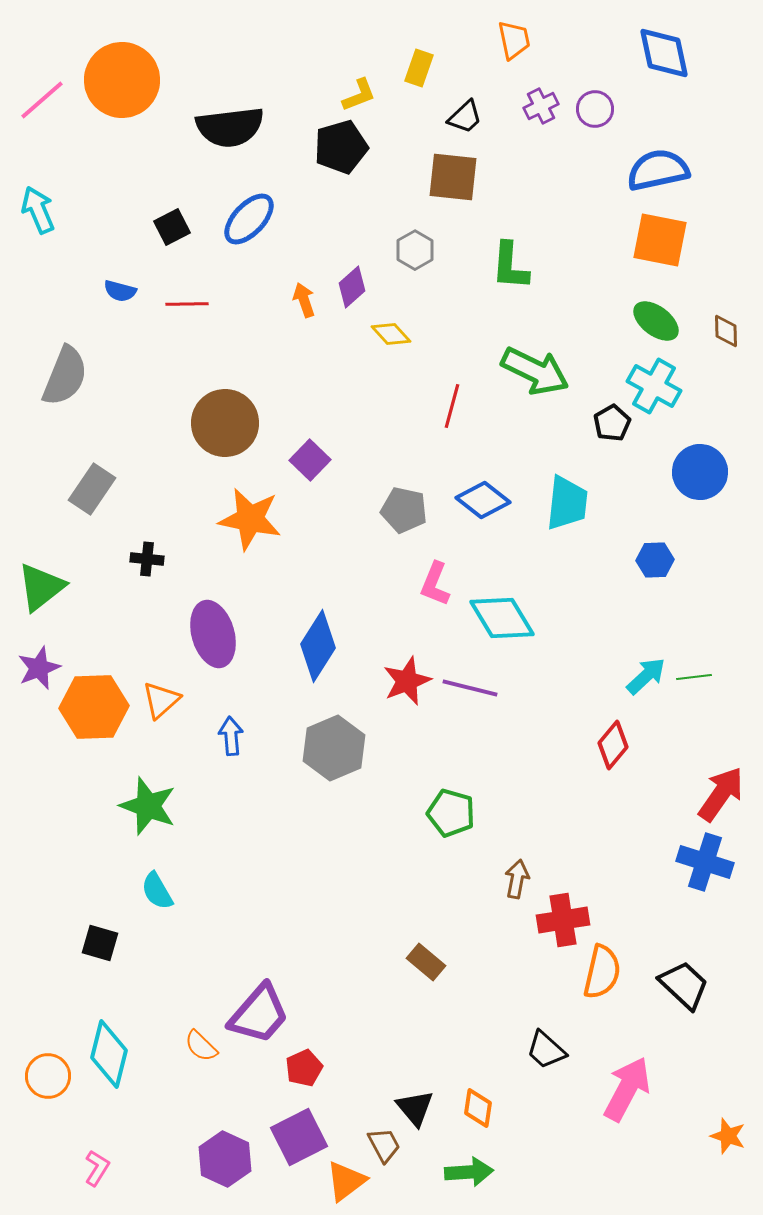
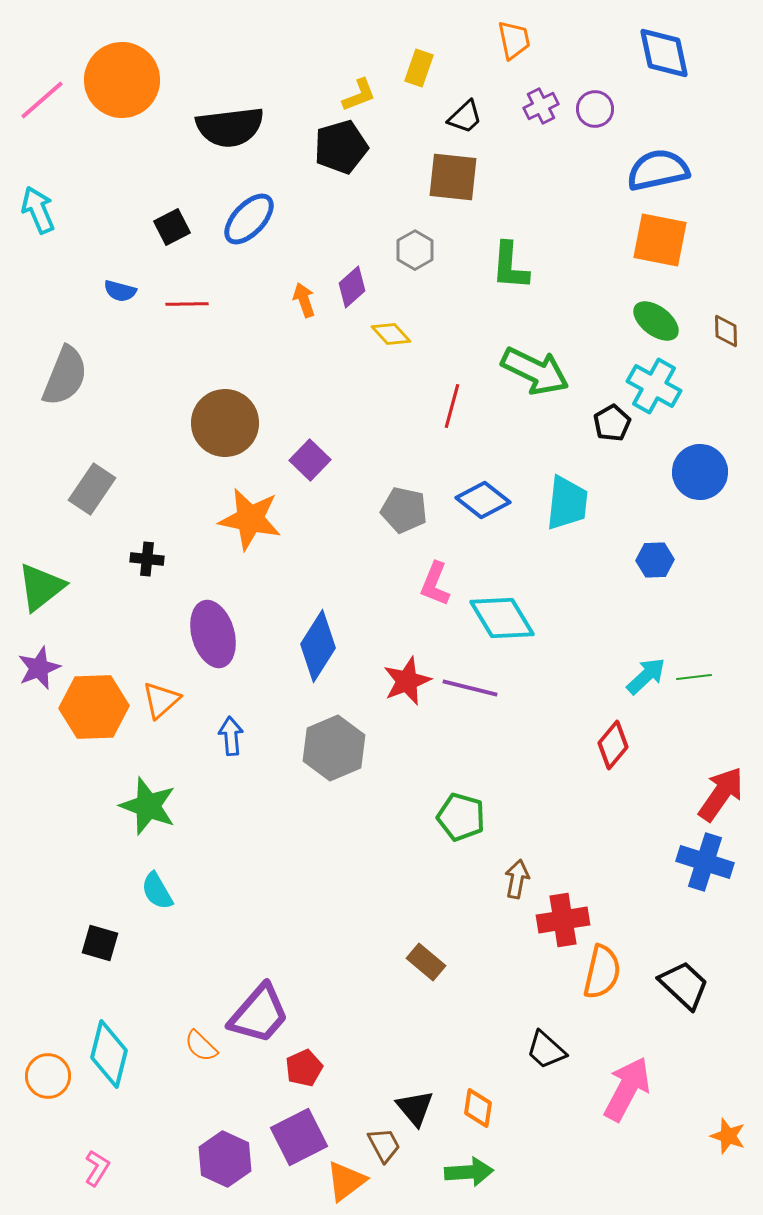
green pentagon at (451, 813): moved 10 px right, 4 px down
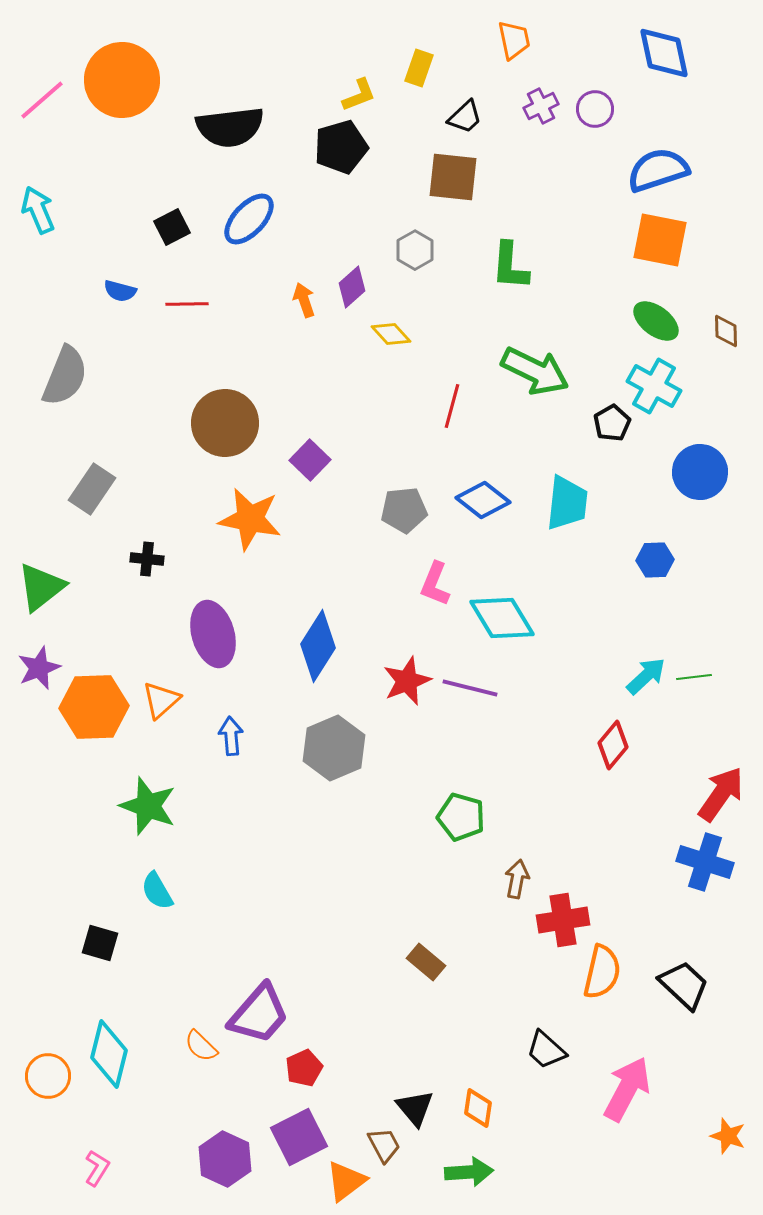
blue semicircle at (658, 170): rotated 6 degrees counterclockwise
gray pentagon at (404, 510): rotated 18 degrees counterclockwise
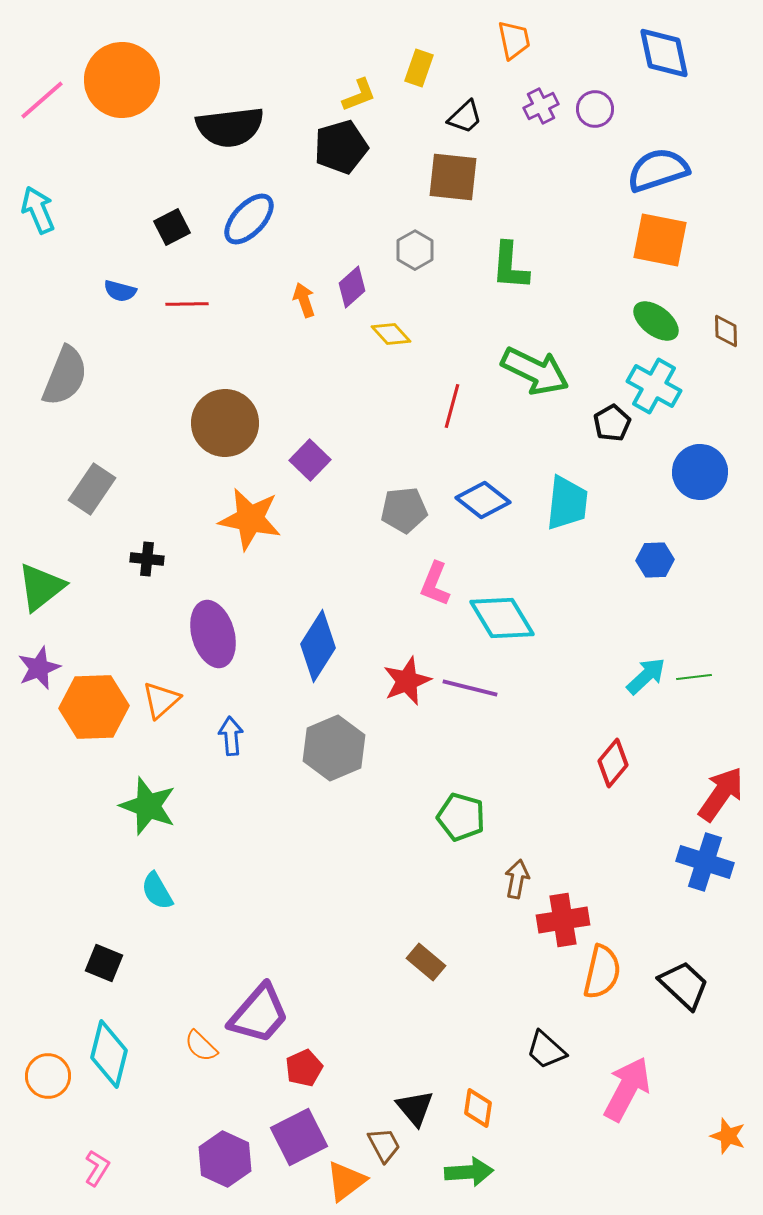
red diamond at (613, 745): moved 18 px down
black square at (100, 943): moved 4 px right, 20 px down; rotated 6 degrees clockwise
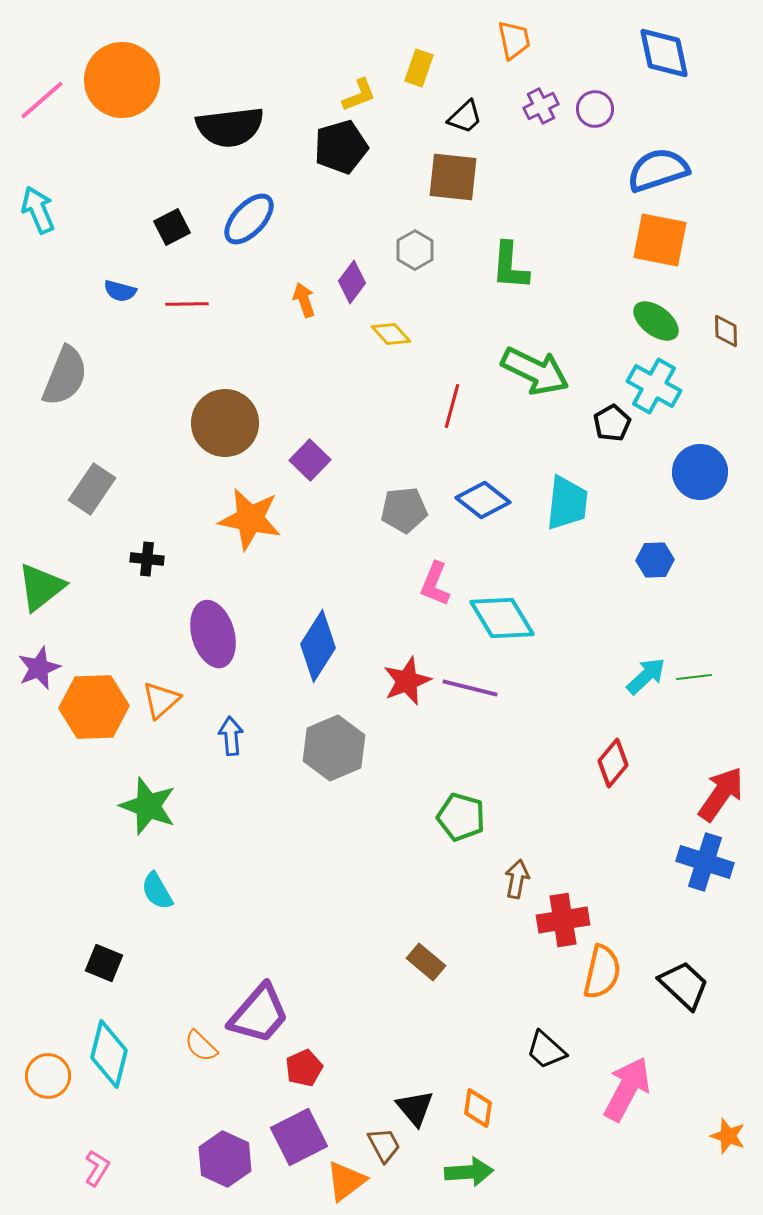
purple diamond at (352, 287): moved 5 px up; rotated 12 degrees counterclockwise
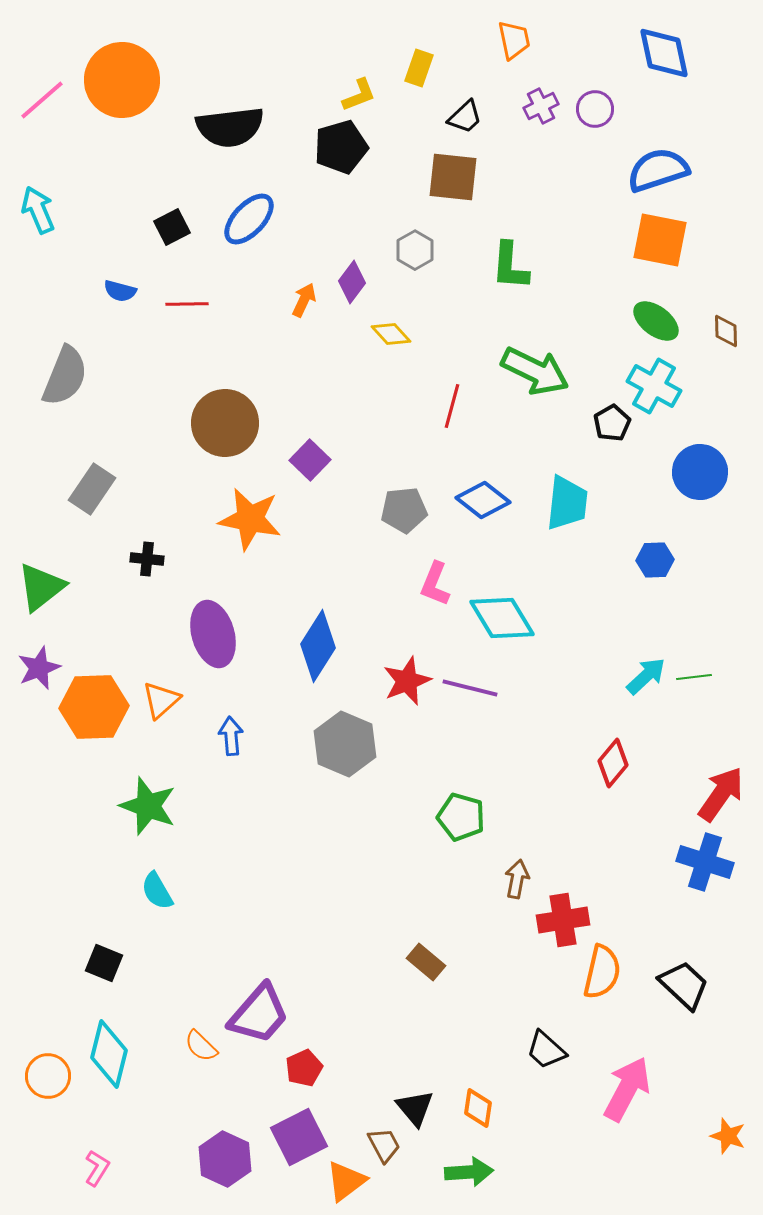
orange arrow at (304, 300): rotated 44 degrees clockwise
gray hexagon at (334, 748): moved 11 px right, 4 px up; rotated 14 degrees counterclockwise
